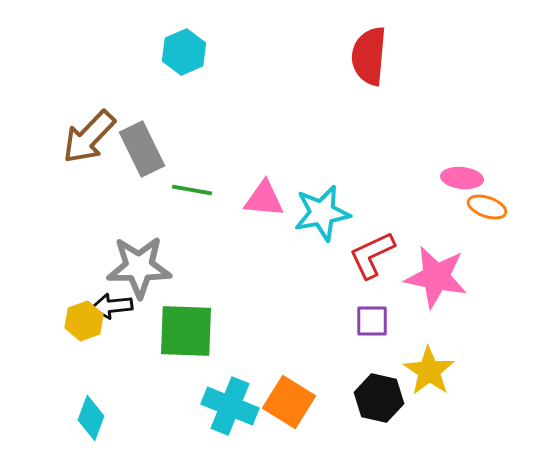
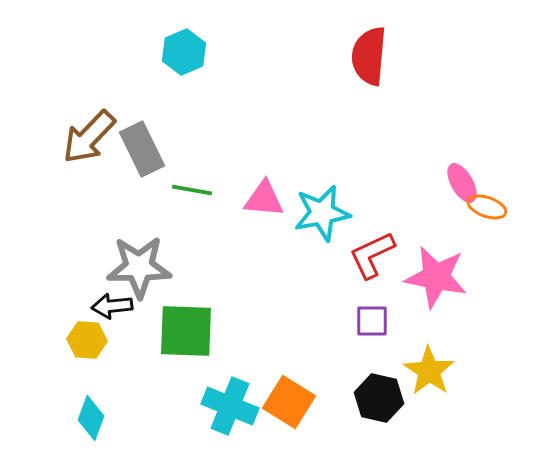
pink ellipse: moved 5 px down; rotated 54 degrees clockwise
yellow hexagon: moved 3 px right, 19 px down; rotated 24 degrees clockwise
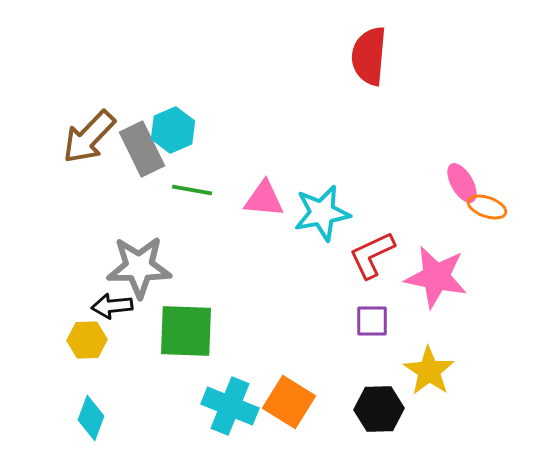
cyan hexagon: moved 11 px left, 78 px down
yellow hexagon: rotated 6 degrees counterclockwise
black hexagon: moved 11 px down; rotated 15 degrees counterclockwise
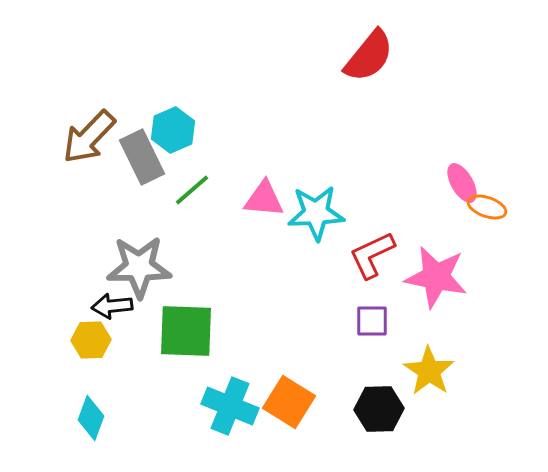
red semicircle: rotated 146 degrees counterclockwise
gray rectangle: moved 8 px down
green line: rotated 51 degrees counterclockwise
cyan star: moved 6 px left; rotated 8 degrees clockwise
yellow hexagon: moved 4 px right
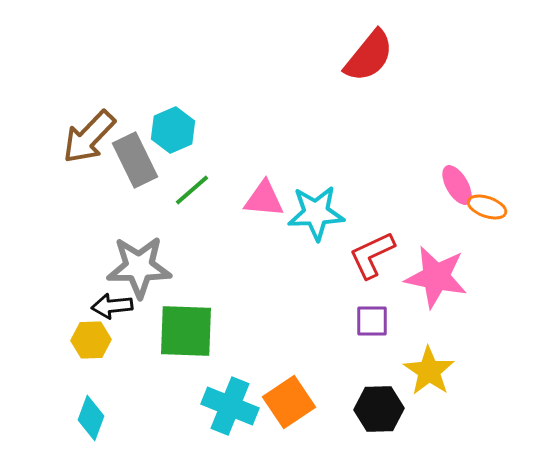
gray rectangle: moved 7 px left, 3 px down
pink ellipse: moved 5 px left, 2 px down
orange square: rotated 24 degrees clockwise
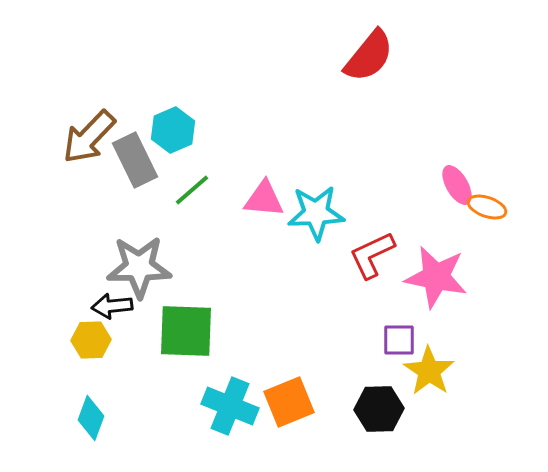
purple square: moved 27 px right, 19 px down
orange square: rotated 12 degrees clockwise
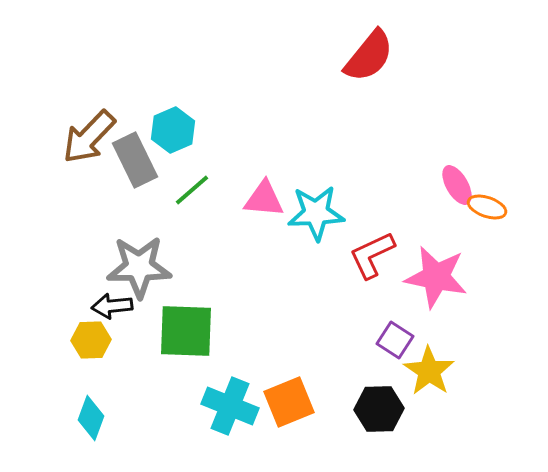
purple square: moved 4 px left; rotated 33 degrees clockwise
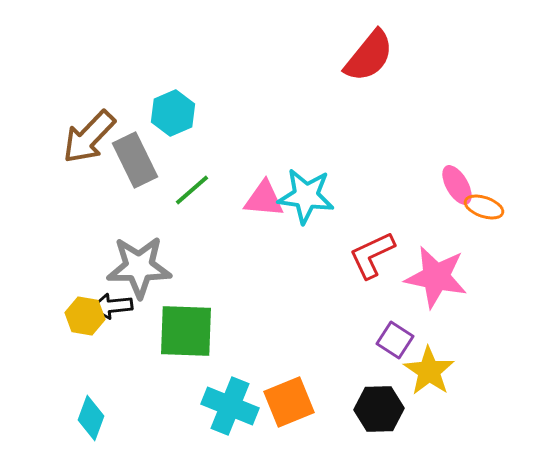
cyan hexagon: moved 17 px up
orange ellipse: moved 3 px left
cyan star: moved 10 px left, 17 px up; rotated 10 degrees clockwise
yellow hexagon: moved 6 px left, 24 px up; rotated 12 degrees clockwise
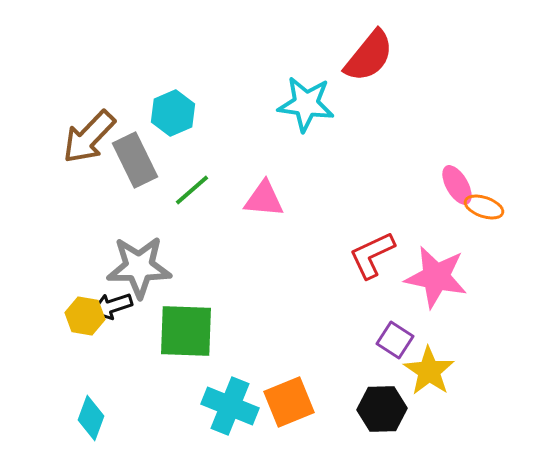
cyan star: moved 92 px up
black arrow: rotated 12 degrees counterclockwise
black hexagon: moved 3 px right
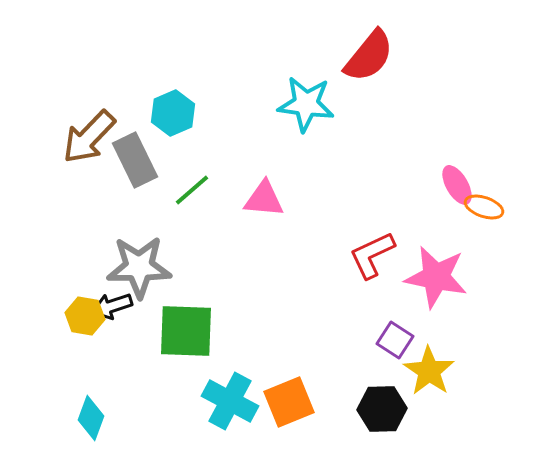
cyan cross: moved 5 px up; rotated 6 degrees clockwise
